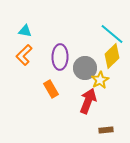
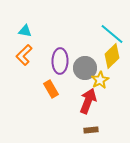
purple ellipse: moved 4 px down
brown rectangle: moved 15 px left
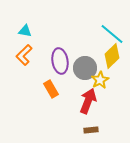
purple ellipse: rotated 10 degrees counterclockwise
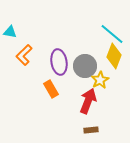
cyan triangle: moved 15 px left, 1 px down
yellow diamond: moved 2 px right; rotated 25 degrees counterclockwise
purple ellipse: moved 1 px left, 1 px down
gray circle: moved 2 px up
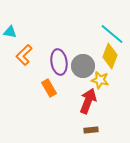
yellow diamond: moved 4 px left
gray circle: moved 2 px left
yellow star: rotated 30 degrees counterclockwise
orange rectangle: moved 2 px left, 1 px up
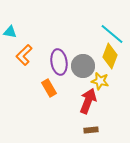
yellow star: moved 1 px down
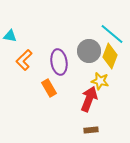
cyan triangle: moved 4 px down
orange L-shape: moved 5 px down
gray circle: moved 6 px right, 15 px up
red arrow: moved 1 px right, 2 px up
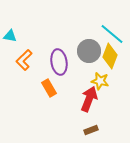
brown rectangle: rotated 16 degrees counterclockwise
